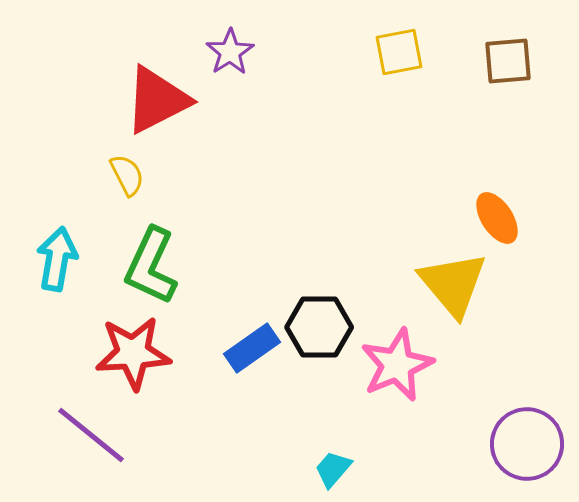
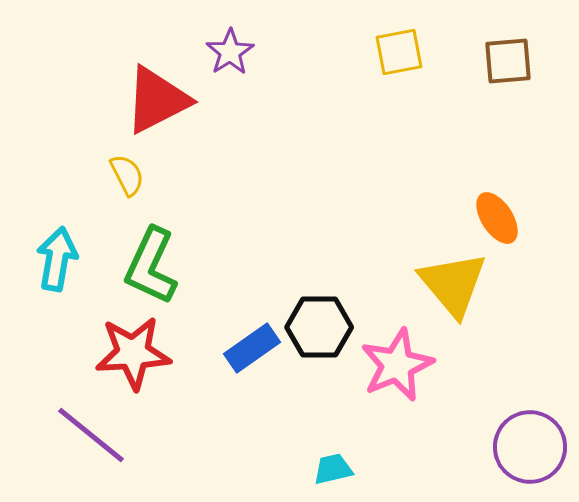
purple circle: moved 3 px right, 3 px down
cyan trapezoid: rotated 36 degrees clockwise
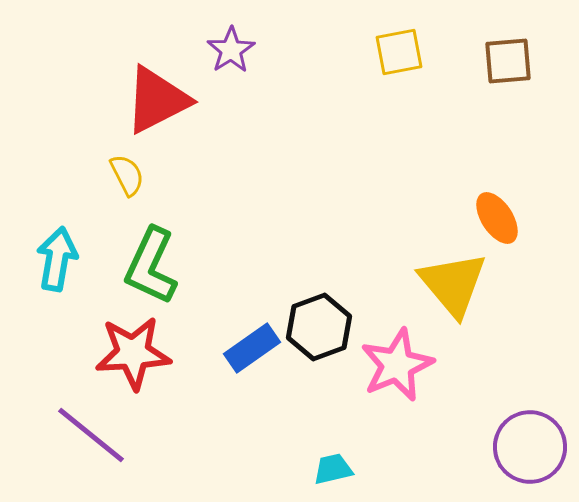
purple star: moved 1 px right, 2 px up
black hexagon: rotated 20 degrees counterclockwise
